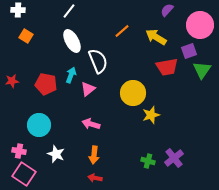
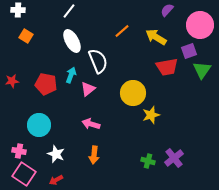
red arrow: moved 39 px left, 2 px down; rotated 40 degrees counterclockwise
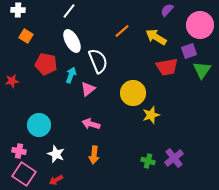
red pentagon: moved 20 px up
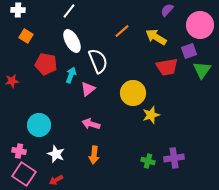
purple cross: rotated 30 degrees clockwise
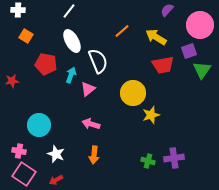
red trapezoid: moved 4 px left, 2 px up
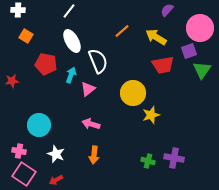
pink circle: moved 3 px down
purple cross: rotated 18 degrees clockwise
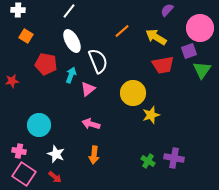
green cross: rotated 16 degrees clockwise
red arrow: moved 1 px left, 3 px up; rotated 112 degrees counterclockwise
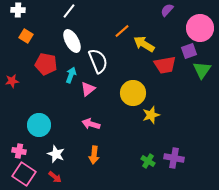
yellow arrow: moved 12 px left, 7 px down
red trapezoid: moved 2 px right
